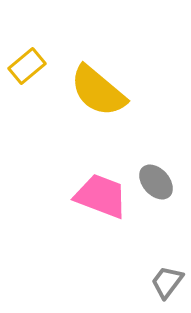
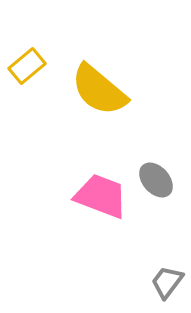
yellow semicircle: moved 1 px right, 1 px up
gray ellipse: moved 2 px up
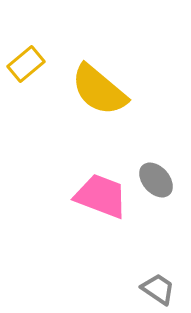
yellow rectangle: moved 1 px left, 2 px up
gray trapezoid: moved 9 px left, 7 px down; rotated 87 degrees clockwise
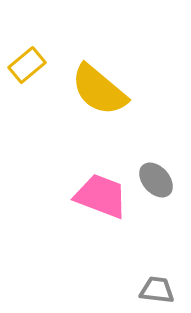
yellow rectangle: moved 1 px right, 1 px down
gray trapezoid: moved 1 px left, 1 px down; rotated 27 degrees counterclockwise
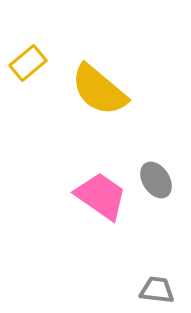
yellow rectangle: moved 1 px right, 2 px up
gray ellipse: rotated 9 degrees clockwise
pink trapezoid: rotated 14 degrees clockwise
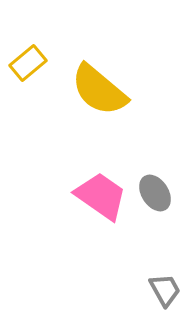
gray ellipse: moved 1 px left, 13 px down
gray trapezoid: moved 8 px right; rotated 54 degrees clockwise
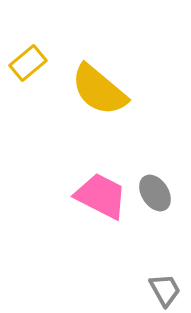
pink trapezoid: rotated 8 degrees counterclockwise
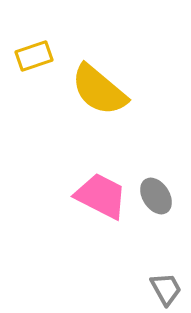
yellow rectangle: moved 6 px right, 7 px up; rotated 21 degrees clockwise
gray ellipse: moved 1 px right, 3 px down
gray trapezoid: moved 1 px right, 1 px up
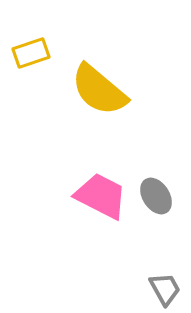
yellow rectangle: moved 3 px left, 3 px up
gray trapezoid: moved 1 px left
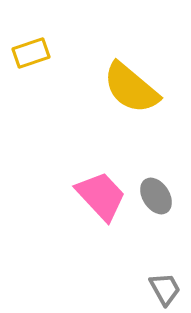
yellow semicircle: moved 32 px right, 2 px up
pink trapezoid: rotated 20 degrees clockwise
